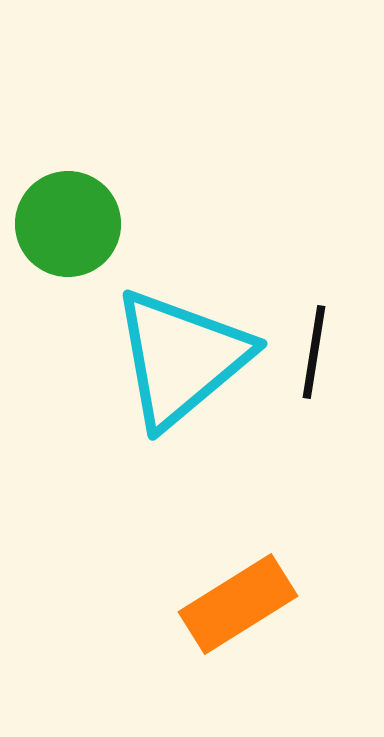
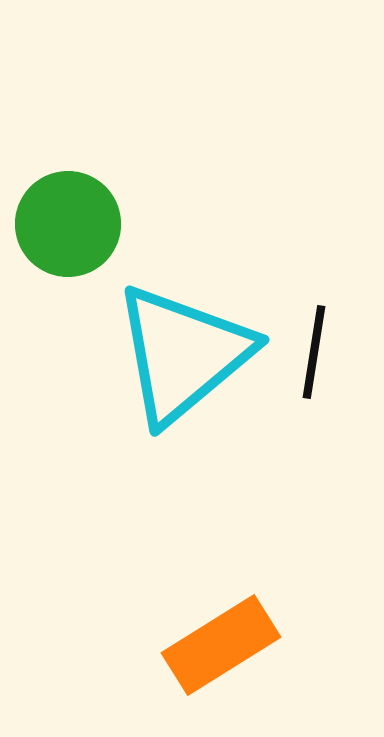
cyan triangle: moved 2 px right, 4 px up
orange rectangle: moved 17 px left, 41 px down
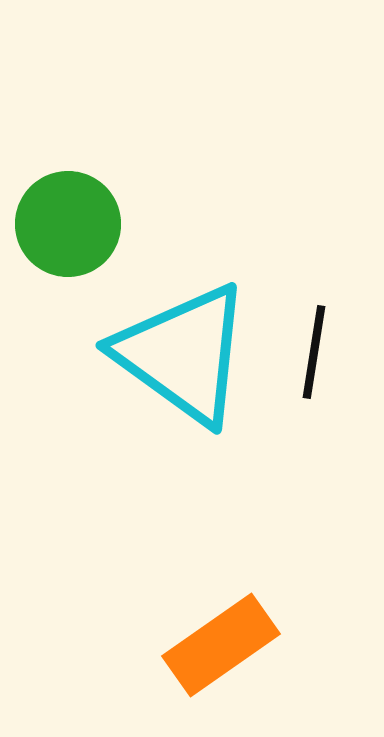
cyan triangle: rotated 44 degrees counterclockwise
orange rectangle: rotated 3 degrees counterclockwise
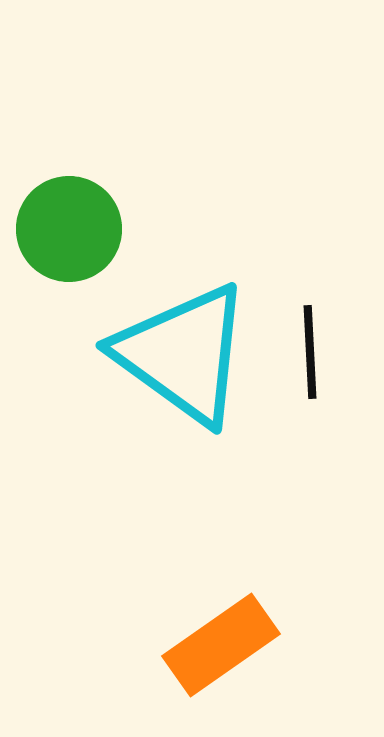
green circle: moved 1 px right, 5 px down
black line: moved 4 px left; rotated 12 degrees counterclockwise
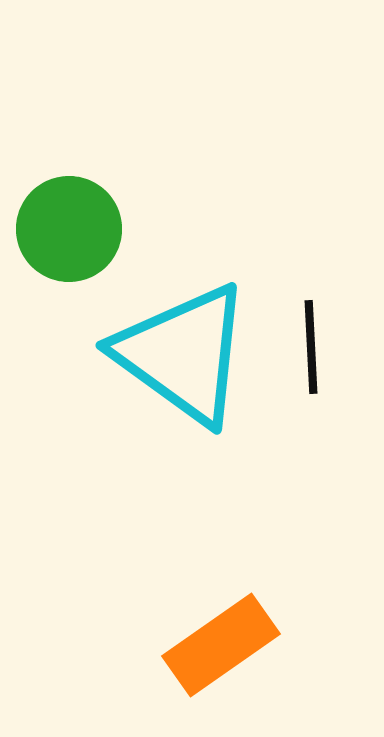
black line: moved 1 px right, 5 px up
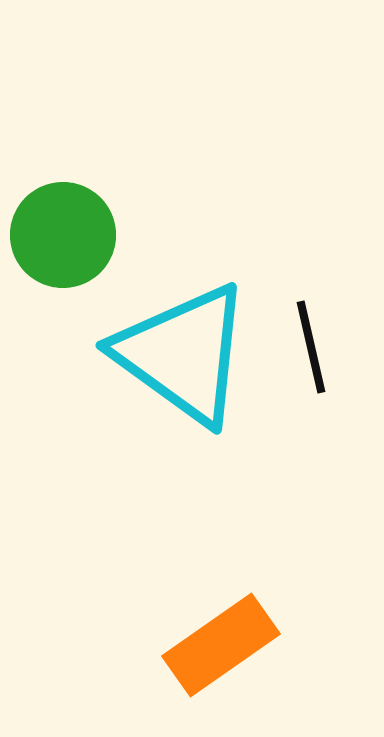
green circle: moved 6 px left, 6 px down
black line: rotated 10 degrees counterclockwise
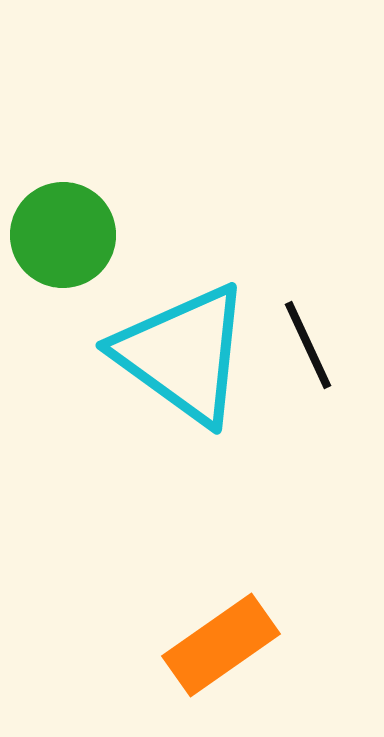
black line: moved 3 px left, 2 px up; rotated 12 degrees counterclockwise
